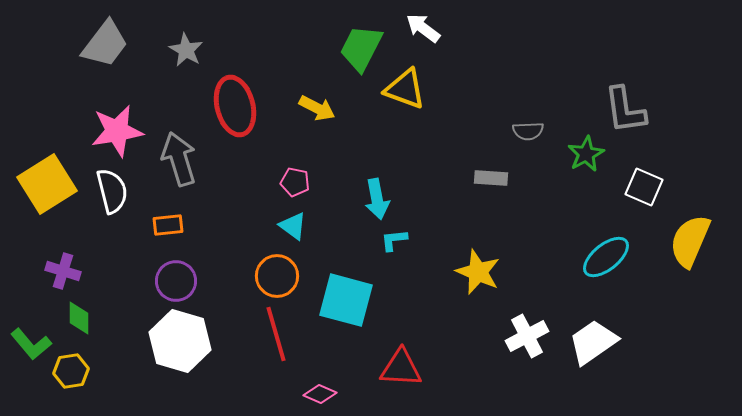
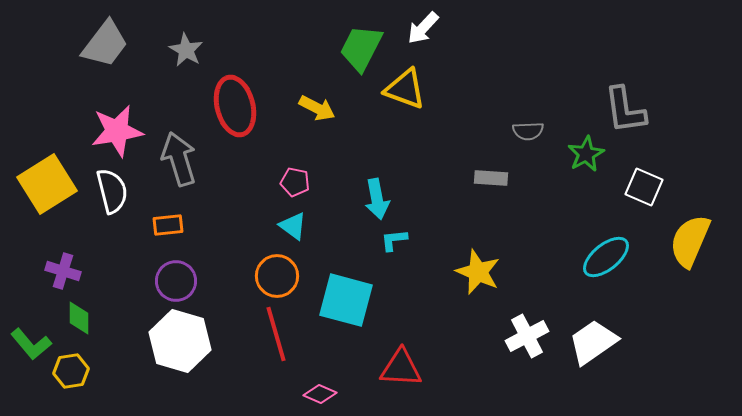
white arrow: rotated 84 degrees counterclockwise
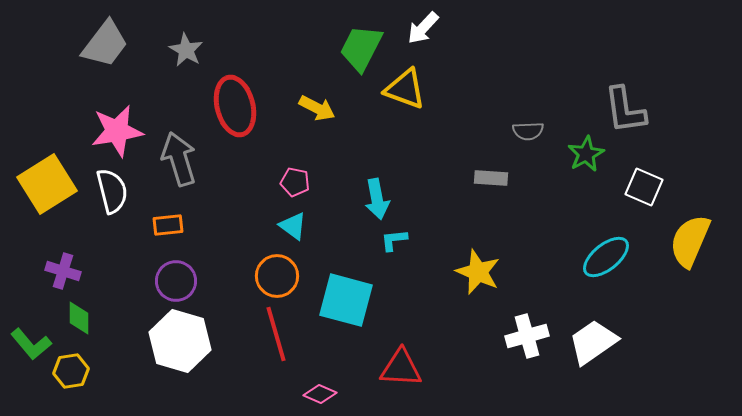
white cross: rotated 12 degrees clockwise
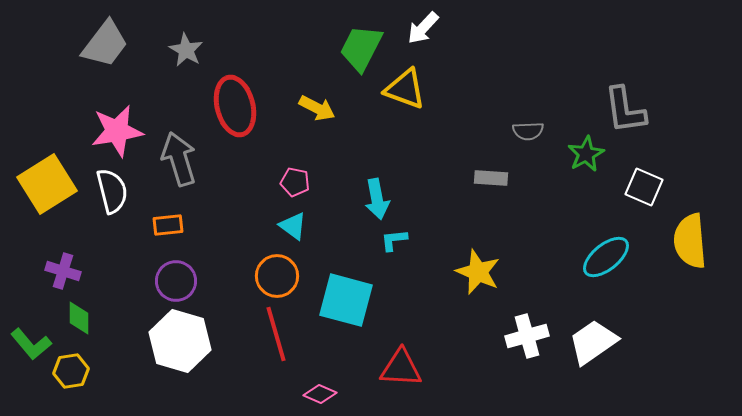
yellow semicircle: rotated 28 degrees counterclockwise
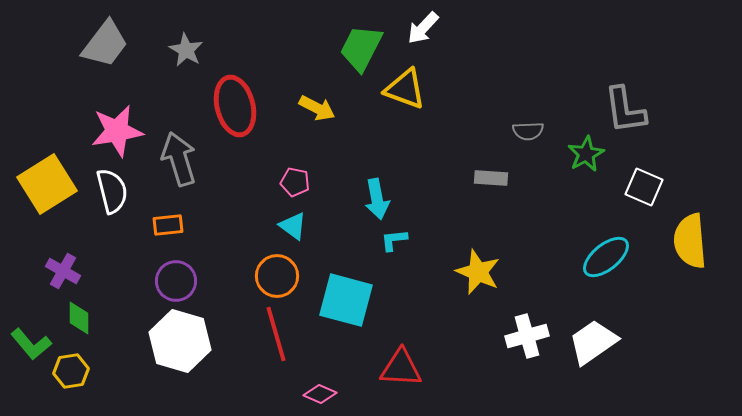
purple cross: rotated 12 degrees clockwise
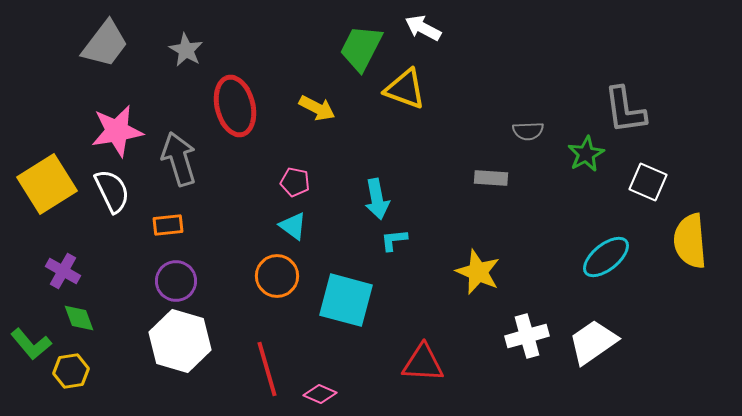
white arrow: rotated 75 degrees clockwise
white square: moved 4 px right, 5 px up
white semicircle: rotated 12 degrees counterclockwise
green diamond: rotated 20 degrees counterclockwise
red line: moved 9 px left, 35 px down
red triangle: moved 22 px right, 5 px up
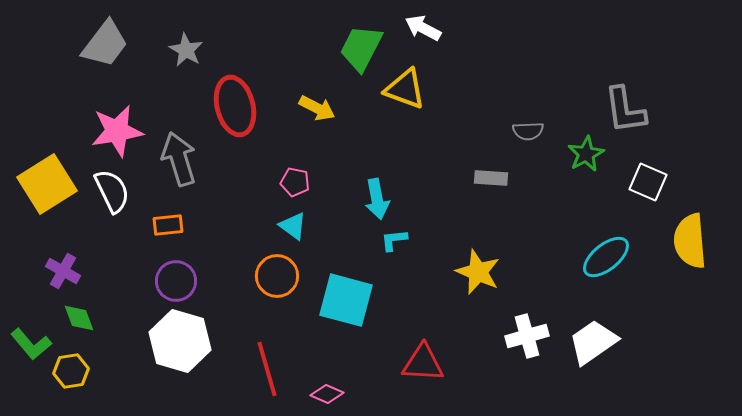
pink diamond: moved 7 px right
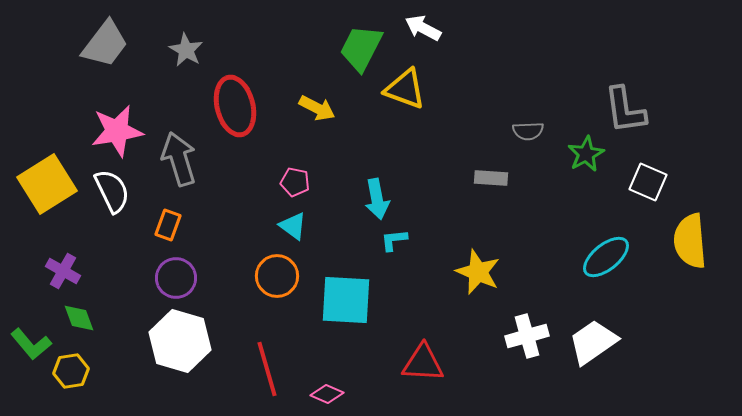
orange rectangle: rotated 64 degrees counterclockwise
purple circle: moved 3 px up
cyan square: rotated 12 degrees counterclockwise
